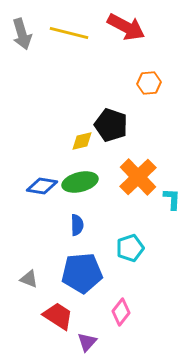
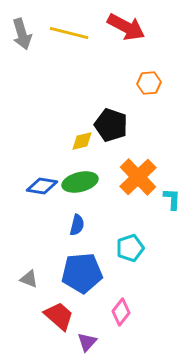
blue semicircle: rotated 15 degrees clockwise
red trapezoid: moved 1 px right; rotated 8 degrees clockwise
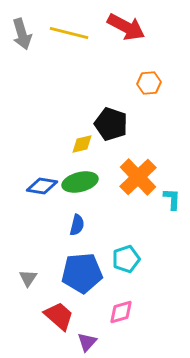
black pentagon: moved 1 px up
yellow diamond: moved 3 px down
cyan pentagon: moved 4 px left, 11 px down
gray triangle: moved 1 px left, 1 px up; rotated 42 degrees clockwise
pink diamond: rotated 36 degrees clockwise
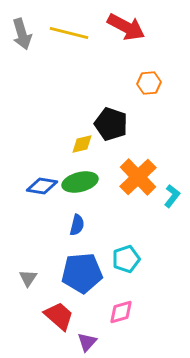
cyan L-shape: moved 3 px up; rotated 35 degrees clockwise
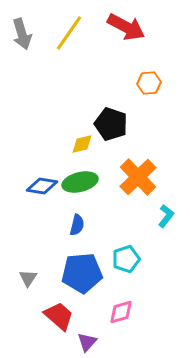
yellow line: rotated 69 degrees counterclockwise
cyan L-shape: moved 6 px left, 20 px down
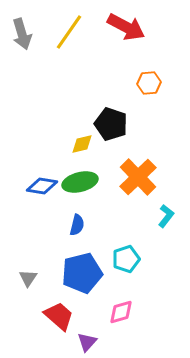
yellow line: moved 1 px up
blue pentagon: rotated 9 degrees counterclockwise
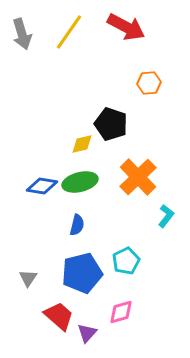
cyan pentagon: moved 2 px down; rotated 8 degrees counterclockwise
purple triangle: moved 9 px up
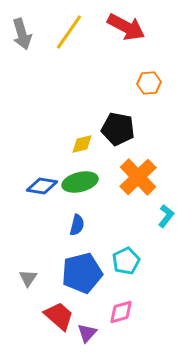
black pentagon: moved 7 px right, 5 px down; rotated 8 degrees counterclockwise
